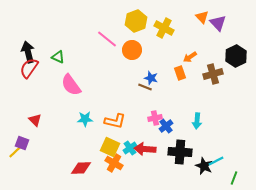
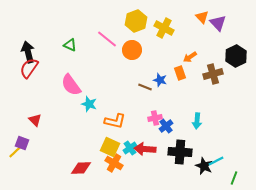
green triangle: moved 12 px right, 12 px up
blue star: moved 9 px right, 2 px down
cyan star: moved 4 px right, 15 px up; rotated 21 degrees clockwise
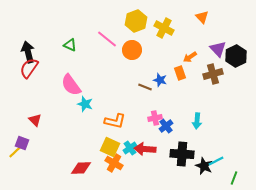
purple triangle: moved 26 px down
cyan star: moved 4 px left
black cross: moved 2 px right, 2 px down
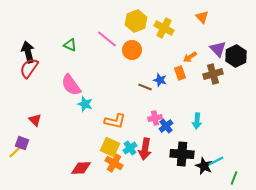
red arrow: rotated 85 degrees counterclockwise
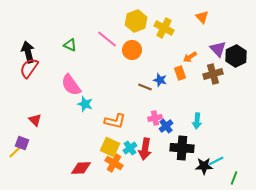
black cross: moved 6 px up
black star: rotated 24 degrees counterclockwise
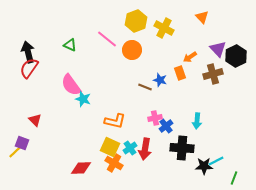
cyan star: moved 2 px left, 5 px up
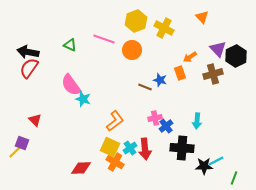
pink line: moved 3 px left; rotated 20 degrees counterclockwise
black arrow: rotated 65 degrees counterclockwise
orange L-shape: rotated 50 degrees counterclockwise
red arrow: rotated 15 degrees counterclockwise
orange cross: moved 1 px right, 1 px up
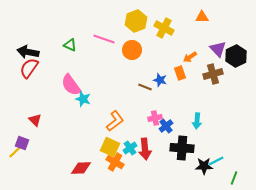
orange triangle: rotated 48 degrees counterclockwise
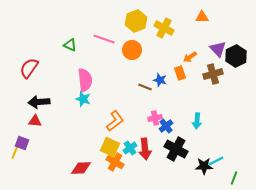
black arrow: moved 11 px right, 50 px down; rotated 15 degrees counterclockwise
pink semicircle: moved 14 px right, 5 px up; rotated 150 degrees counterclockwise
red triangle: moved 1 px down; rotated 40 degrees counterclockwise
black cross: moved 6 px left, 1 px down; rotated 25 degrees clockwise
yellow line: rotated 24 degrees counterclockwise
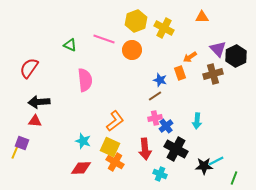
brown line: moved 10 px right, 9 px down; rotated 56 degrees counterclockwise
cyan star: moved 42 px down
cyan cross: moved 30 px right, 26 px down; rotated 32 degrees counterclockwise
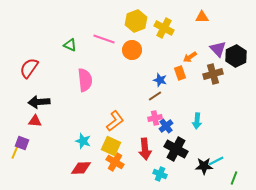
yellow square: moved 1 px right, 1 px up
